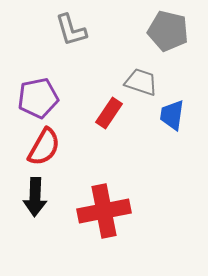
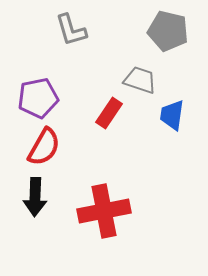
gray trapezoid: moved 1 px left, 2 px up
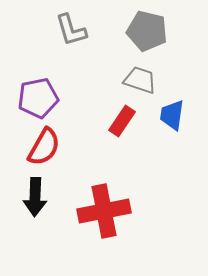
gray pentagon: moved 21 px left
red rectangle: moved 13 px right, 8 px down
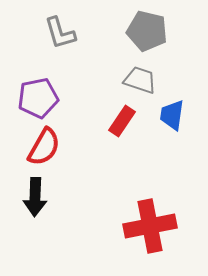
gray L-shape: moved 11 px left, 3 px down
red cross: moved 46 px right, 15 px down
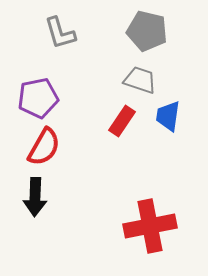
blue trapezoid: moved 4 px left, 1 px down
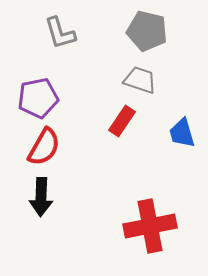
blue trapezoid: moved 14 px right, 17 px down; rotated 24 degrees counterclockwise
black arrow: moved 6 px right
